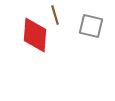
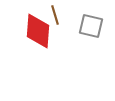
red diamond: moved 3 px right, 4 px up
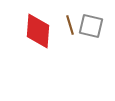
brown line: moved 15 px right, 10 px down
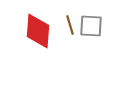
gray square: rotated 10 degrees counterclockwise
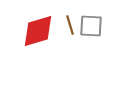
red diamond: rotated 69 degrees clockwise
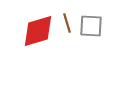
brown line: moved 3 px left, 2 px up
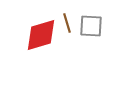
red diamond: moved 3 px right, 4 px down
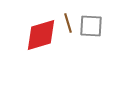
brown line: moved 1 px right
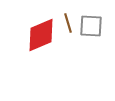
red diamond: rotated 6 degrees counterclockwise
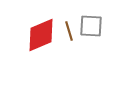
brown line: moved 1 px right, 8 px down
